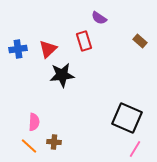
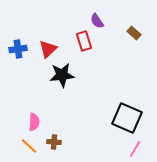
purple semicircle: moved 2 px left, 3 px down; rotated 21 degrees clockwise
brown rectangle: moved 6 px left, 8 px up
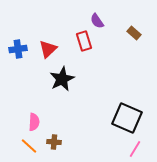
black star: moved 4 px down; rotated 20 degrees counterclockwise
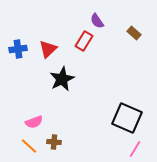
red rectangle: rotated 48 degrees clockwise
pink semicircle: rotated 66 degrees clockwise
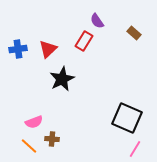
brown cross: moved 2 px left, 3 px up
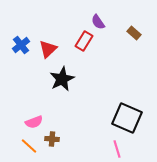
purple semicircle: moved 1 px right, 1 px down
blue cross: moved 3 px right, 4 px up; rotated 30 degrees counterclockwise
pink line: moved 18 px left; rotated 48 degrees counterclockwise
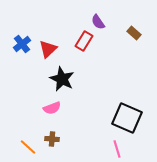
blue cross: moved 1 px right, 1 px up
black star: rotated 20 degrees counterclockwise
pink semicircle: moved 18 px right, 14 px up
orange line: moved 1 px left, 1 px down
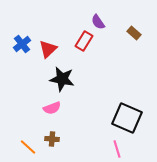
black star: rotated 15 degrees counterclockwise
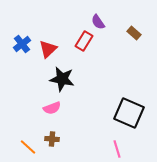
black square: moved 2 px right, 5 px up
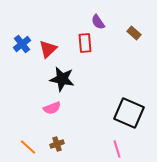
red rectangle: moved 1 px right, 2 px down; rotated 36 degrees counterclockwise
brown cross: moved 5 px right, 5 px down; rotated 24 degrees counterclockwise
